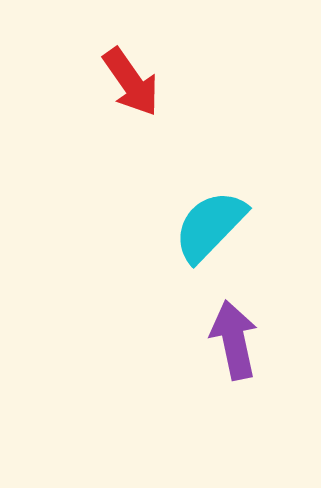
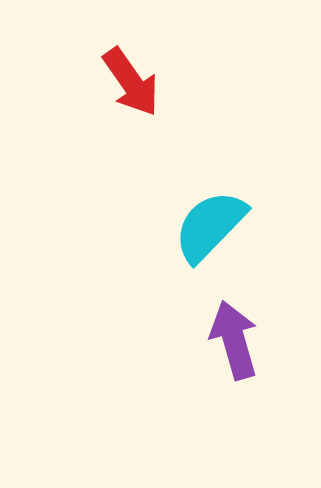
purple arrow: rotated 4 degrees counterclockwise
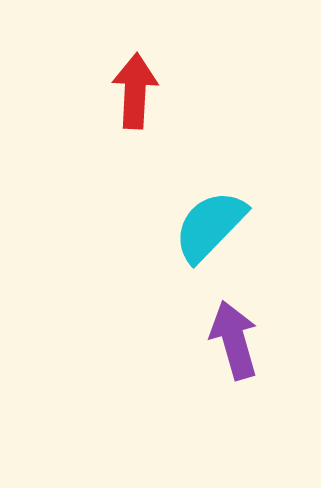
red arrow: moved 4 px right, 9 px down; rotated 142 degrees counterclockwise
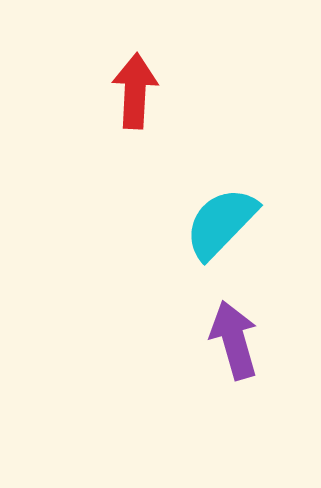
cyan semicircle: moved 11 px right, 3 px up
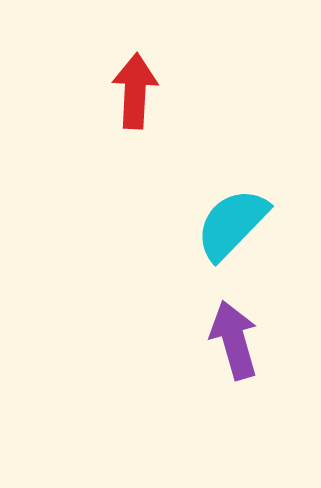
cyan semicircle: moved 11 px right, 1 px down
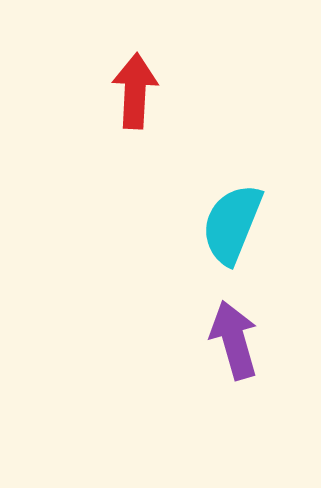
cyan semicircle: rotated 22 degrees counterclockwise
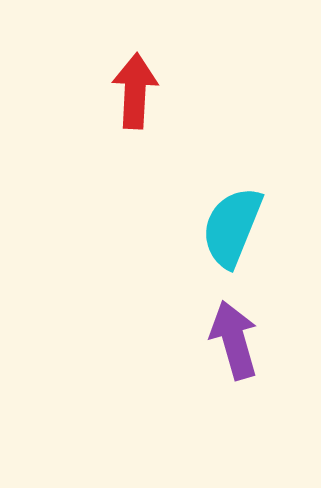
cyan semicircle: moved 3 px down
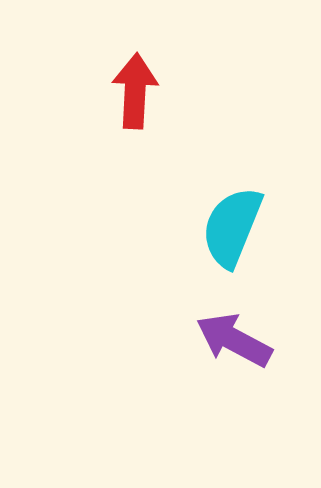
purple arrow: rotated 46 degrees counterclockwise
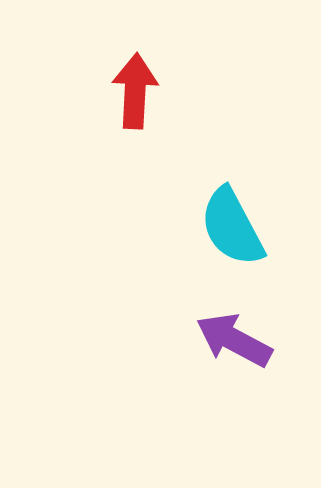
cyan semicircle: rotated 50 degrees counterclockwise
